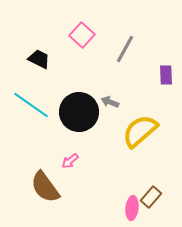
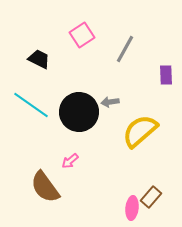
pink square: rotated 15 degrees clockwise
gray arrow: rotated 30 degrees counterclockwise
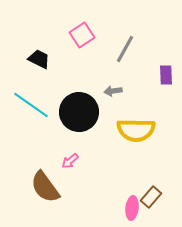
gray arrow: moved 3 px right, 11 px up
yellow semicircle: moved 4 px left, 1 px up; rotated 138 degrees counterclockwise
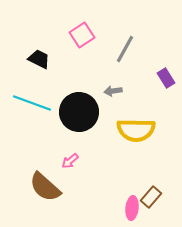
purple rectangle: moved 3 px down; rotated 30 degrees counterclockwise
cyan line: moved 1 px right, 2 px up; rotated 15 degrees counterclockwise
brown semicircle: rotated 12 degrees counterclockwise
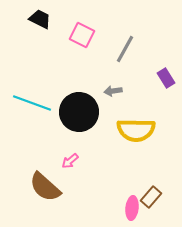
pink square: rotated 30 degrees counterclockwise
black trapezoid: moved 1 px right, 40 px up
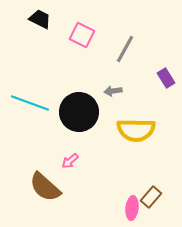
cyan line: moved 2 px left
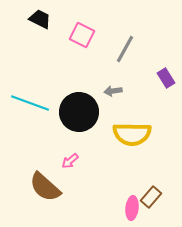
yellow semicircle: moved 4 px left, 4 px down
